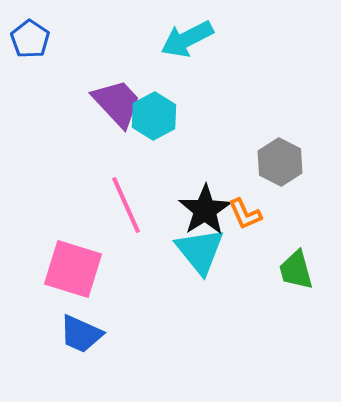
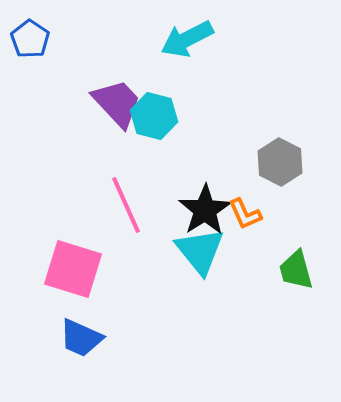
cyan hexagon: rotated 18 degrees counterclockwise
blue trapezoid: moved 4 px down
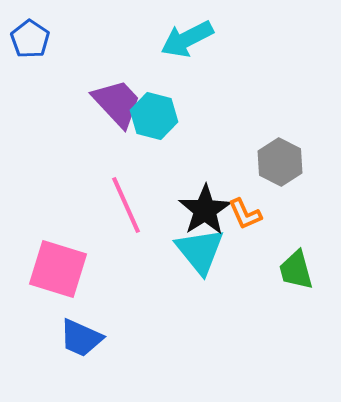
pink square: moved 15 px left
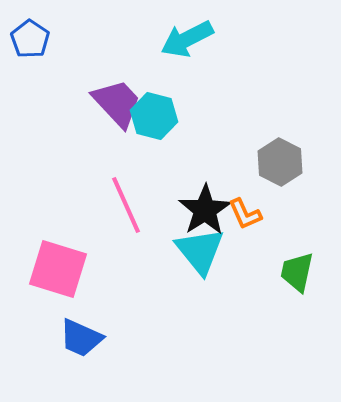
green trapezoid: moved 1 px right, 2 px down; rotated 27 degrees clockwise
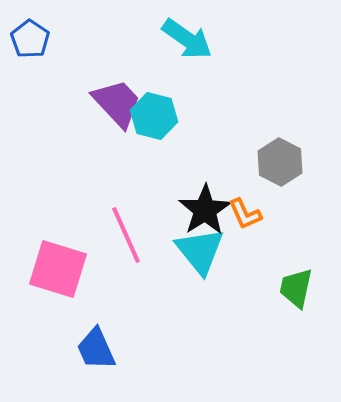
cyan arrow: rotated 118 degrees counterclockwise
pink line: moved 30 px down
green trapezoid: moved 1 px left, 16 px down
blue trapezoid: moved 15 px right, 11 px down; rotated 42 degrees clockwise
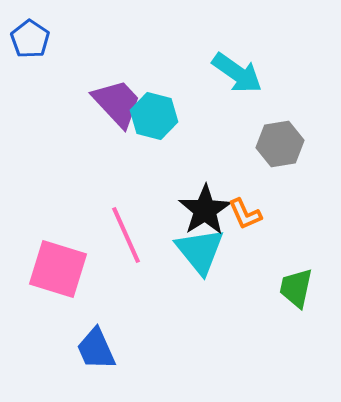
cyan arrow: moved 50 px right, 34 px down
gray hexagon: moved 18 px up; rotated 24 degrees clockwise
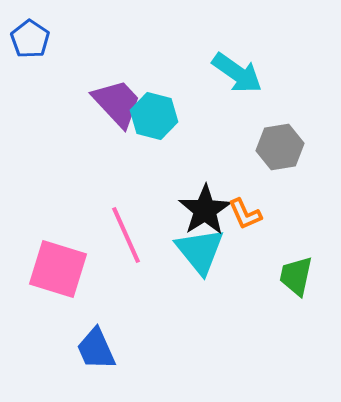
gray hexagon: moved 3 px down
green trapezoid: moved 12 px up
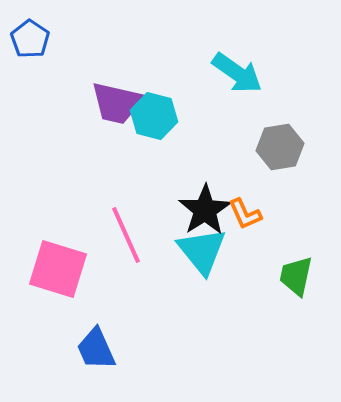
purple trapezoid: rotated 146 degrees clockwise
cyan triangle: moved 2 px right
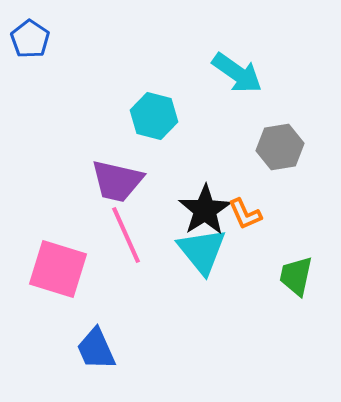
purple trapezoid: moved 78 px down
